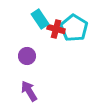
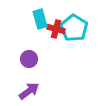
cyan rectangle: rotated 18 degrees clockwise
purple circle: moved 2 px right, 3 px down
purple arrow: rotated 85 degrees clockwise
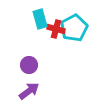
cyan pentagon: rotated 12 degrees clockwise
purple circle: moved 6 px down
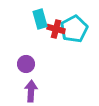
cyan pentagon: moved 1 px down
purple circle: moved 3 px left, 1 px up
purple arrow: moved 2 px right; rotated 50 degrees counterclockwise
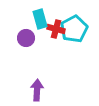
purple circle: moved 26 px up
purple arrow: moved 6 px right, 1 px up
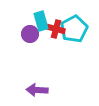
cyan rectangle: moved 1 px right, 2 px down
purple circle: moved 4 px right, 4 px up
purple arrow: rotated 90 degrees counterclockwise
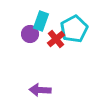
cyan rectangle: rotated 36 degrees clockwise
red cross: moved 10 px down; rotated 36 degrees clockwise
purple arrow: moved 3 px right
